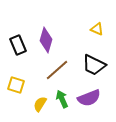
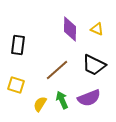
purple diamond: moved 24 px right, 11 px up; rotated 15 degrees counterclockwise
black rectangle: rotated 30 degrees clockwise
green arrow: moved 1 px down
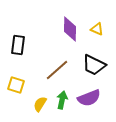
green arrow: rotated 36 degrees clockwise
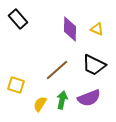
black rectangle: moved 26 px up; rotated 48 degrees counterclockwise
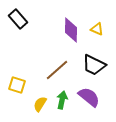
purple diamond: moved 1 px right, 1 px down
yellow square: moved 1 px right
purple semicircle: moved 1 px up; rotated 120 degrees counterclockwise
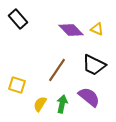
purple diamond: rotated 45 degrees counterclockwise
brown line: rotated 15 degrees counterclockwise
green arrow: moved 4 px down
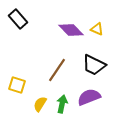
purple semicircle: rotated 60 degrees counterclockwise
